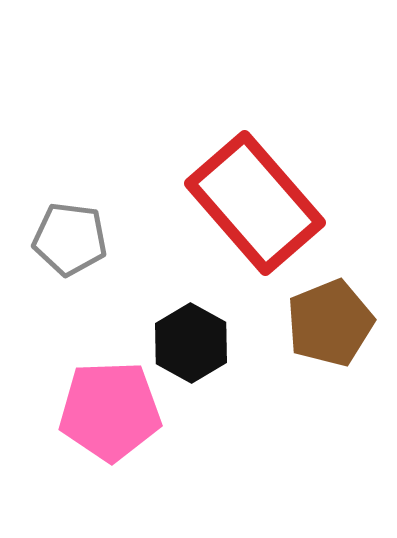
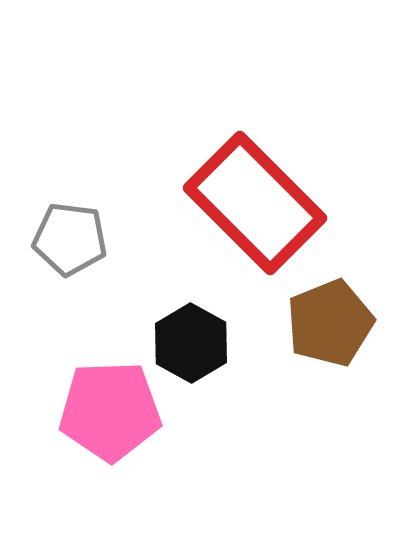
red rectangle: rotated 4 degrees counterclockwise
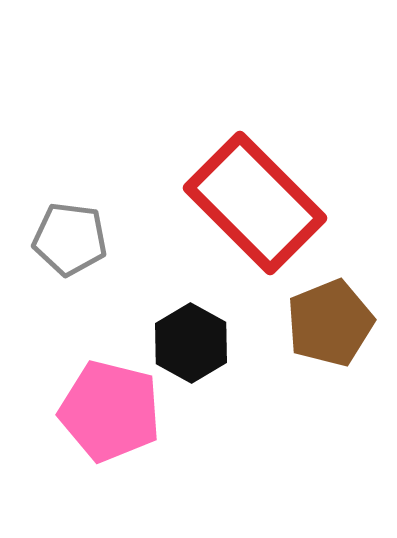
pink pentagon: rotated 16 degrees clockwise
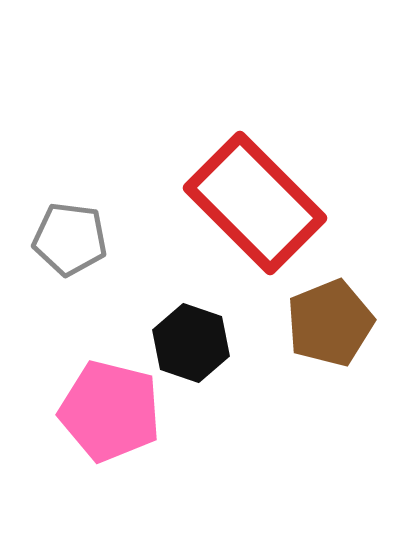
black hexagon: rotated 10 degrees counterclockwise
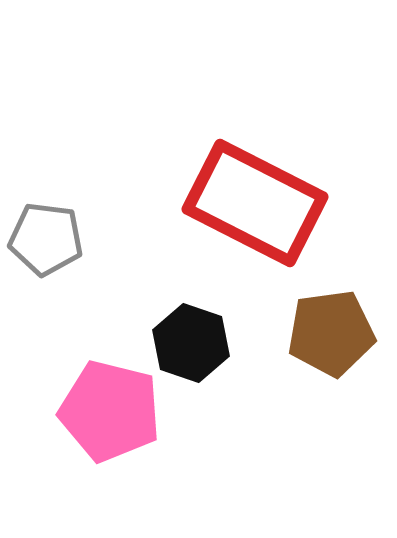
red rectangle: rotated 18 degrees counterclockwise
gray pentagon: moved 24 px left
brown pentagon: moved 1 px right, 10 px down; rotated 14 degrees clockwise
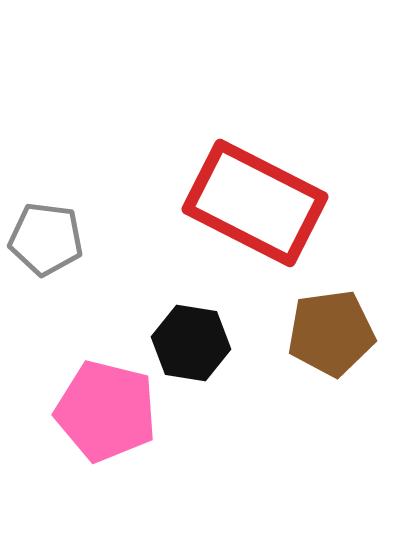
black hexagon: rotated 10 degrees counterclockwise
pink pentagon: moved 4 px left
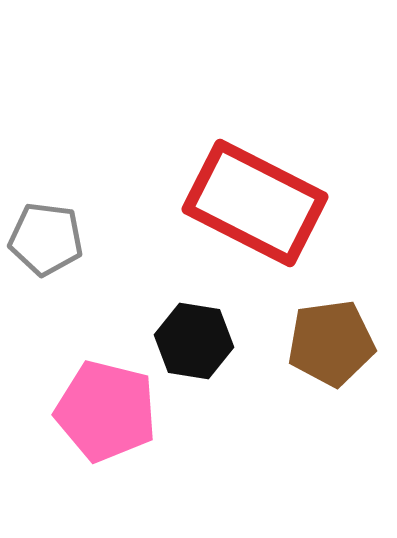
brown pentagon: moved 10 px down
black hexagon: moved 3 px right, 2 px up
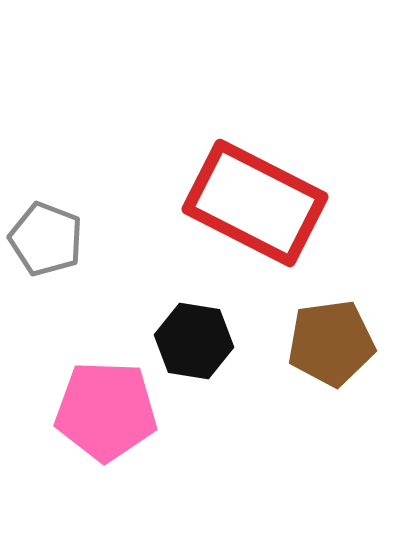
gray pentagon: rotated 14 degrees clockwise
pink pentagon: rotated 12 degrees counterclockwise
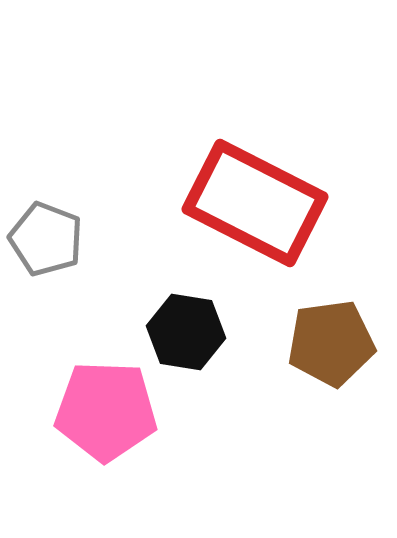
black hexagon: moved 8 px left, 9 px up
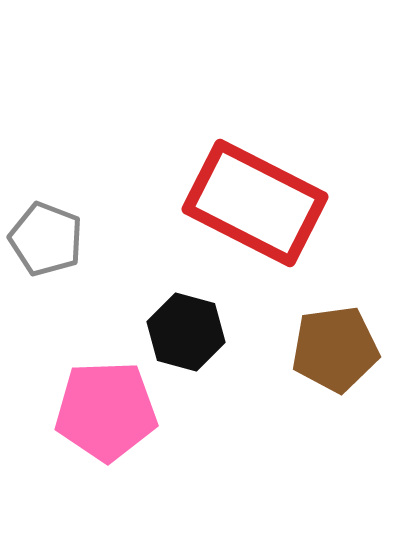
black hexagon: rotated 6 degrees clockwise
brown pentagon: moved 4 px right, 6 px down
pink pentagon: rotated 4 degrees counterclockwise
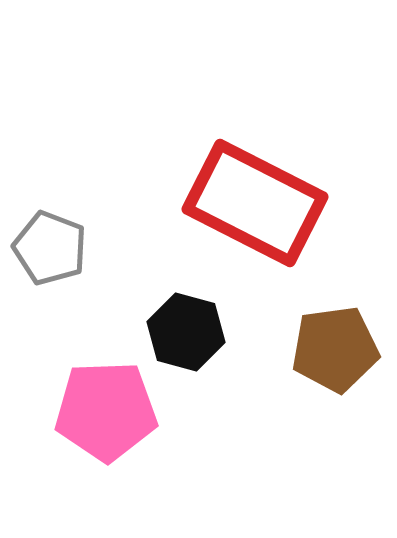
gray pentagon: moved 4 px right, 9 px down
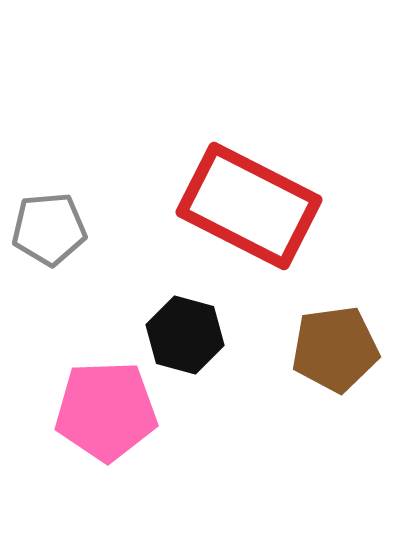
red rectangle: moved 6 px left, 3 px down
gray pentagon: moved 1 px left, 19 px up; rotated 26 degrees counterclockwise
black hexagon: moved 1 px left, 3 px down
